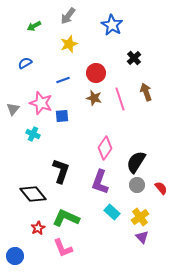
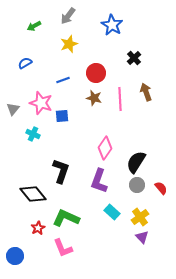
pink line: rotated 15 degrees clockwise
purple L-shape: moved 1 px left, 1 px up
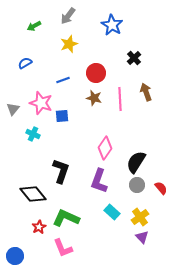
red star: moved 1 px right, 1 px up
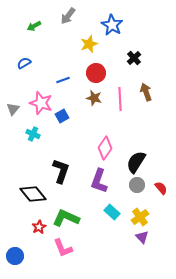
yellow star: moved 20 px right
blue semicircle: moved 1 px left
blue square: rotated 24 degrees counterclockwise
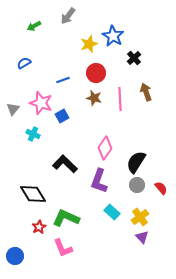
blue star: moved 1 px right, 11 px down
black L-shape: moved 4 px right, 7 px up; rotated 65 degrees counterclockwise
black diamond: rotated 8 degrees clockwise
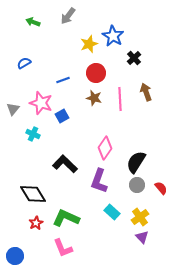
green arrow: moved 1 px left, 4 px up; rotated 48 degrees clockwise
red star: moved 3 px left, 4 px up
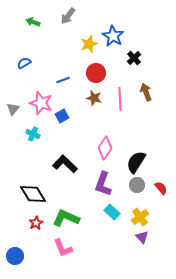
purple L-shape: moved 4 px right, 3 px down
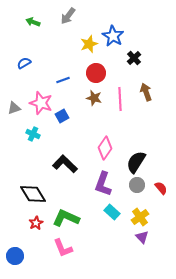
gray triangle: moved 1 px right, 1 px up; rotated 32 degrees clockwise
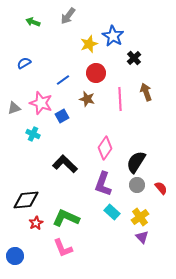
blue line: rotated 16 degrees counterclockwise
brown star: moved 7 px left, 1 px down
black diamond: moved 7 px left, 6 px down; rotated 64 degrees counterclockwise
